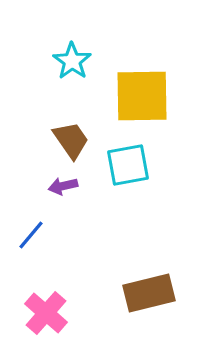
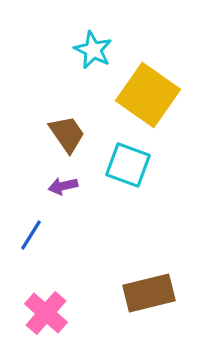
cyan star: moved 21 px right, 11 px up; rotated 9 degrees counterclockwise
yellow square: moved 6 px right, 1 px up; rotated 36 degrees clockwise
brown trapezoid: moved 4 px left, 6 px up
cyan square: rotated 30 degrees clockwise
blue line: rotated 8 degrees counterclockwise
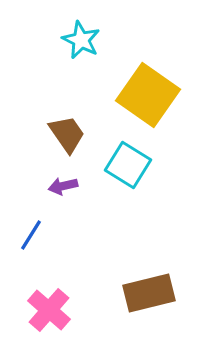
cyan star: moved 12 px left, 10 px up
cyan square: rotated 12 degrees clockwise
pink cross: moved 3 px right, 3 px up
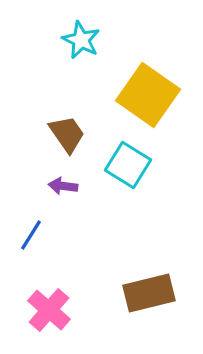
purple arrow: rotated 20 degrees clockwise
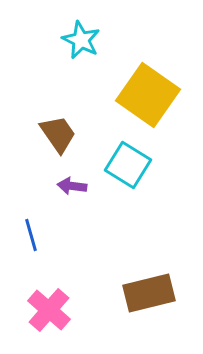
brown trapezoid: moved 9 px left
purple arrow: moved 9 px right
blue line: rotated 48 degrees counterclockwise
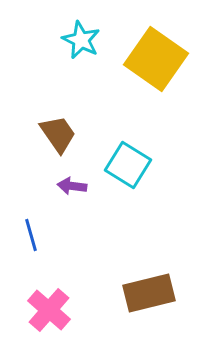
yellow square: moved 8 px right, 36 px up
